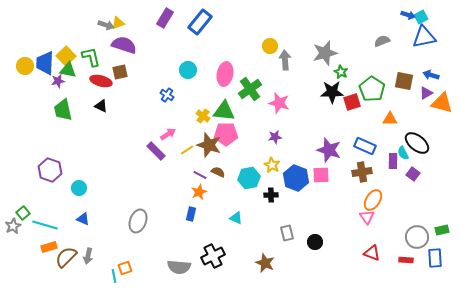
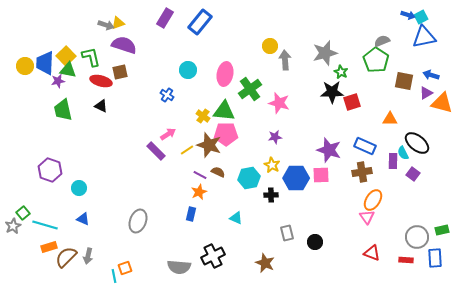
green pentagon at (372, 89): moved 4 px right, 29 px up
blue hexagon at (296, 178): rotated 20 degrees counterclockwise
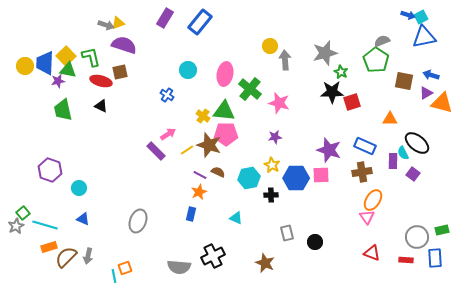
green cross at (250, 89): rotated 15 degrees counterclockwise
gray star at (13, 226): moved 3 px right
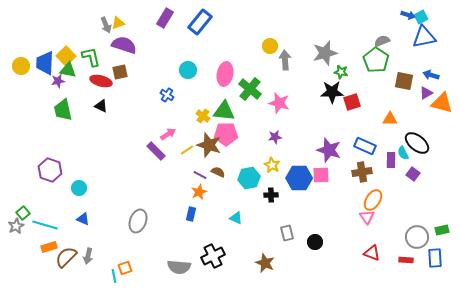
gray arrow at (106, 25): rotated 49 degrees clockwise
yellow circle at (25, 66): moved 4 px left
green star at (341, 72): rotated 16 degrees counterclockwise
purple rectangle at (393, 161): moved 2 px left, 1 px up
blue hexagon at (296, 178): moved 3 px right
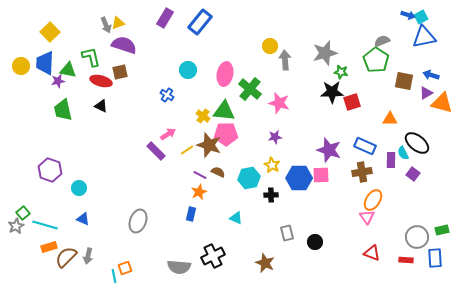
yellow square at (66, 56): moved 16 px left, 24 px up
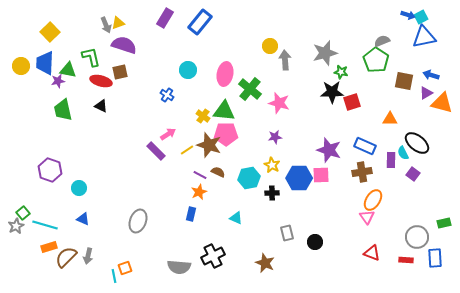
black cross at (271, 195): moved 1 px right, 2 px up
green rectangle at (442, 230): moved 2 px right, 7 px up
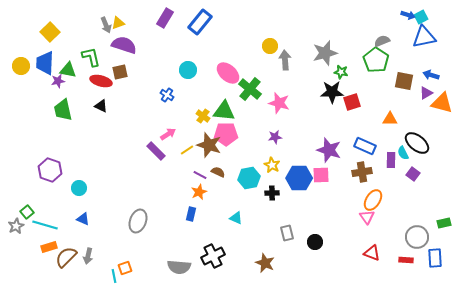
pink ellipse at (225, 74): moved 3 px right, 1 px up; rotated 60 degrees counterclockwise
green square at (23, 213): moved 4 px right, 1 px up
